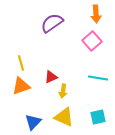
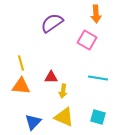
pink square: moved 5 px left, 1 px up; rotated 18 degrees counterclockwise
red triangle: rotated 24 degrees clockwise
orange triangle: rotated 24 degrees clockwise
cyan square: rotated 28 degrees clockwise
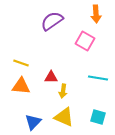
purple semicircle: moved 2 px up
pink square: moved 2 px left, 1 px down
yellow line: rotated 56 degrees counterclockwise
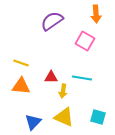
cyan line: moved 16 px left
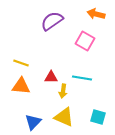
orange arrow: rotated 108 degrees clockwise
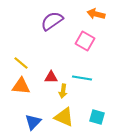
yellow line: rotated 21 degrees clockwise
cyan square: moved 1 px left
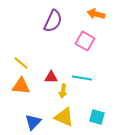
purple semicircle: moved 1 px right; rotated 150 degrees clockwise
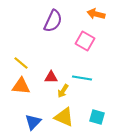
yellow arrow: rotated 24 degrees clockwise
